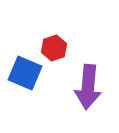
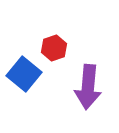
blue square: moved 1 px left, 1 px down; rotated 16 degrees clockwise
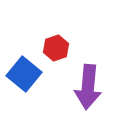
red hexagon: moved 2 px right
